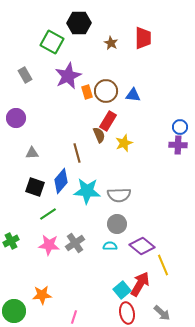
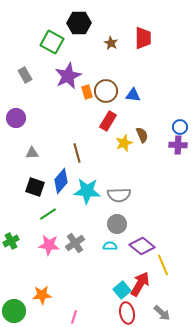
brown semicircle: moved 43 px right
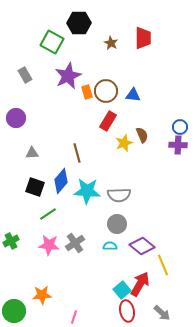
red ellipse: moved 2 px up
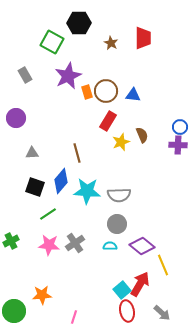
yellow star: moved 3 px left, 1 px up
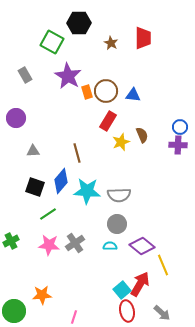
purple star: rotated 16 degrees counterclockwise
gray triangle: moved 1 px right, 2 px up
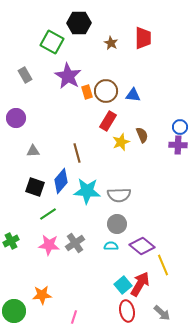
cyan semicircle: moved 1 px right
cyan square: moved 1 px right, 5 px up
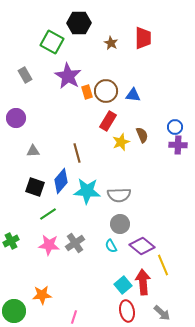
blue circle: moved 5 px left
gray circle: moved 3 px right
cyan semicircle: rotated 120 degrees counterclockwise
red arrow: moved 3 px right, 2 px up; rotated 35 degrees counterclockwise
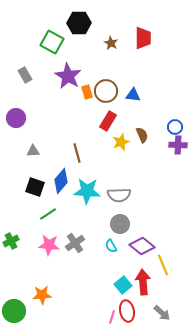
pink line: moved 38 px right
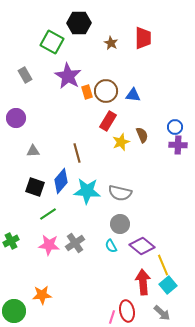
gray semicircle: moved 1 px right, 2 px up; rotated 15 degrees clockwise
cyan square: moved 45 px right
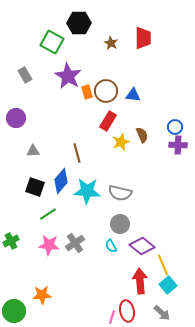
red arrow: moved 3 px left, 1 px up
